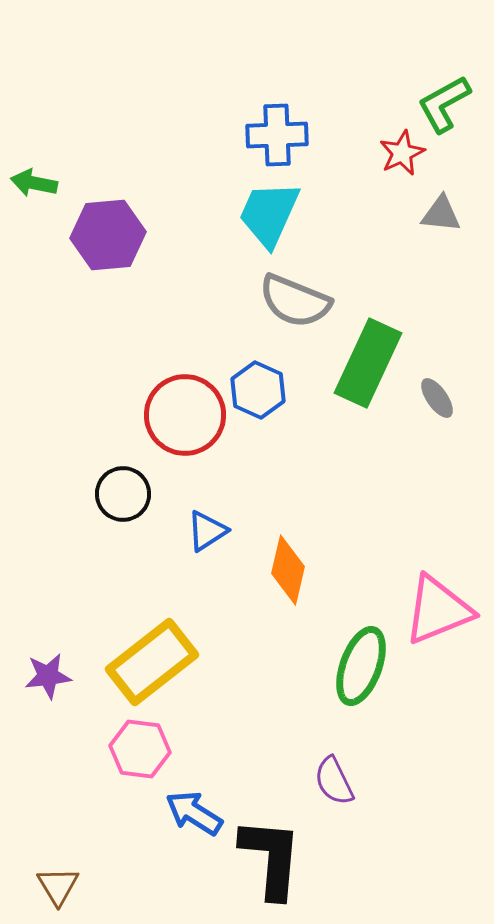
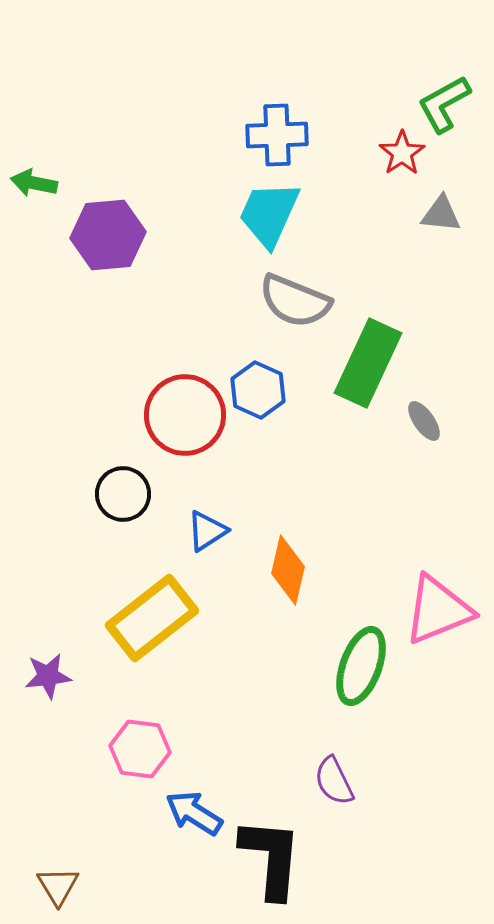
red star: rotated 9 degrees counterclockwise
gray ellipse: moved 13 px left, 23 px down
yellow rectangle: moved 44 px up
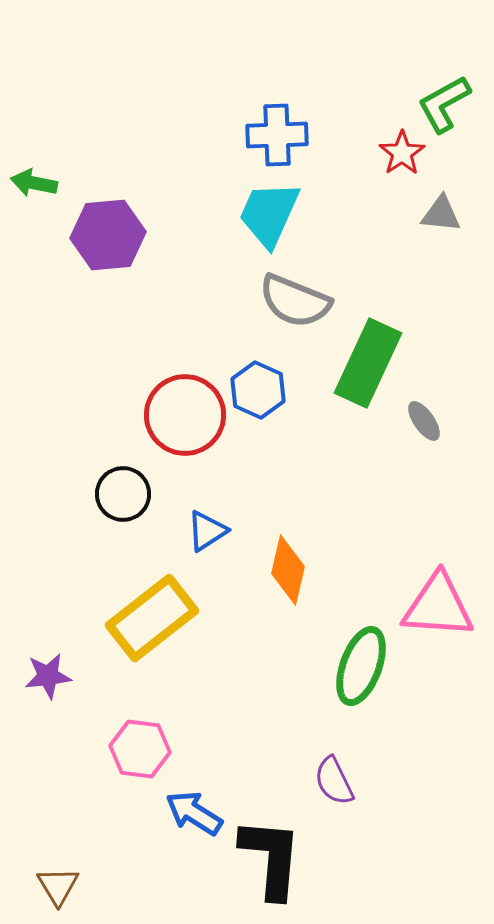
pink triangle: moved 4 px up; rotated 26 degrees clockwise
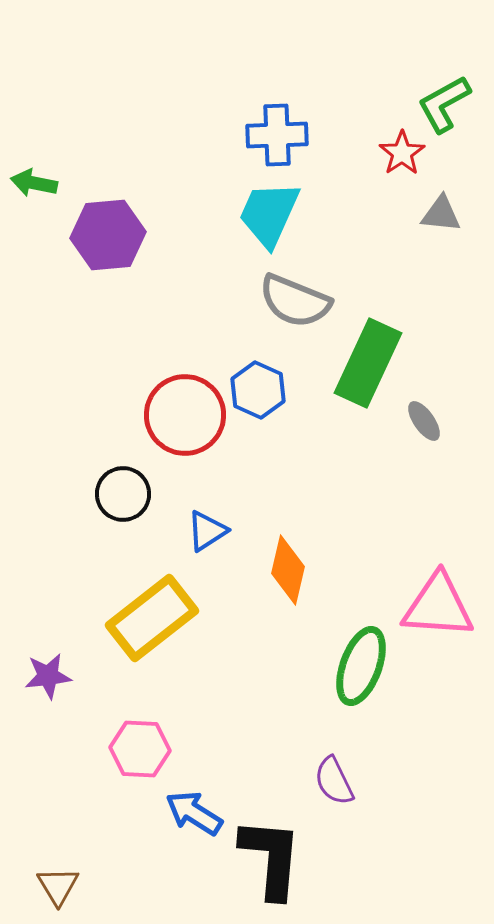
pink hexagon: rotated 4 degrees counterclockwise
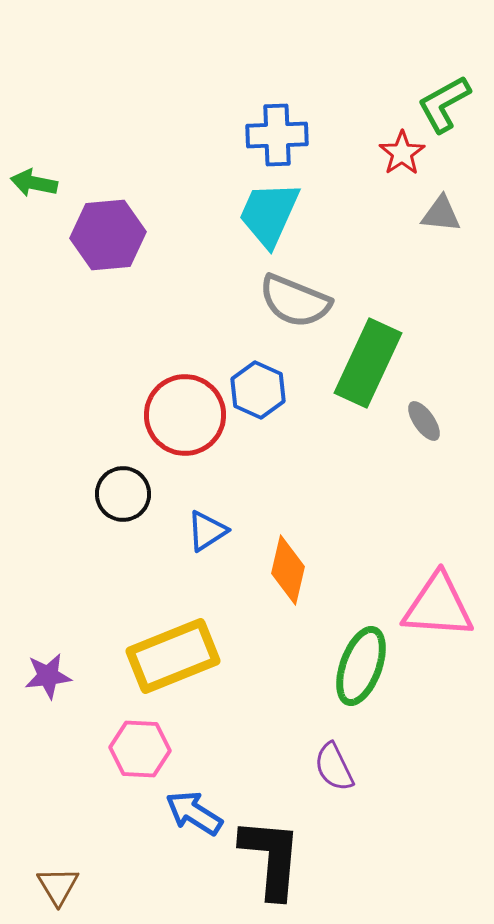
yellow rectangle: moved 21 px right, 38 px down; rotated 16 degrees clockwise
purple semicircle: moved 14 px up
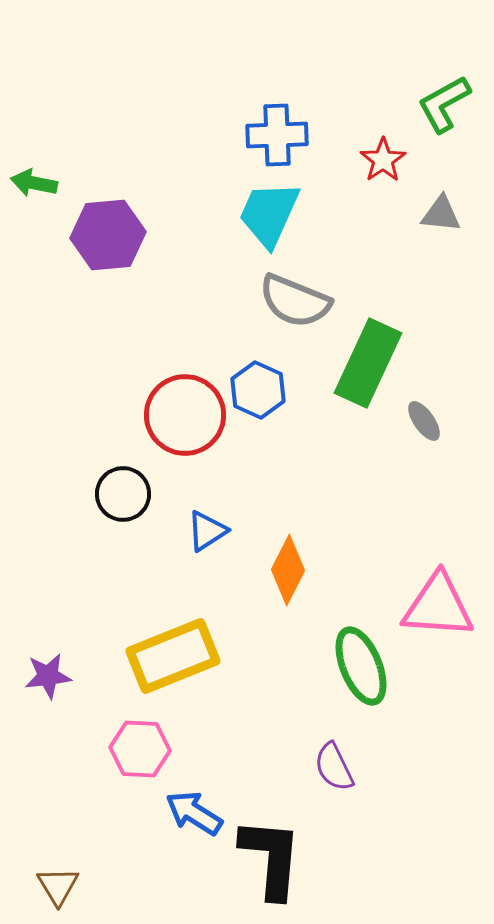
red star: moved 19 px left, 7 px down
orange diamond: rotated 14 degrees clockwise
green ellipse: rotated 42 degrees counterclockwise
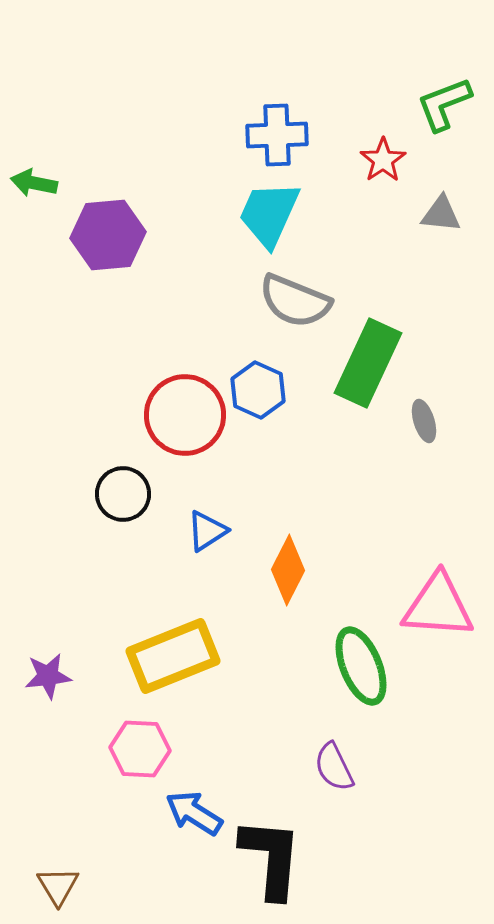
green L-shape: rotated 8 degrees clockwise
gray ellipse: rotated 18 degrees clockwise
